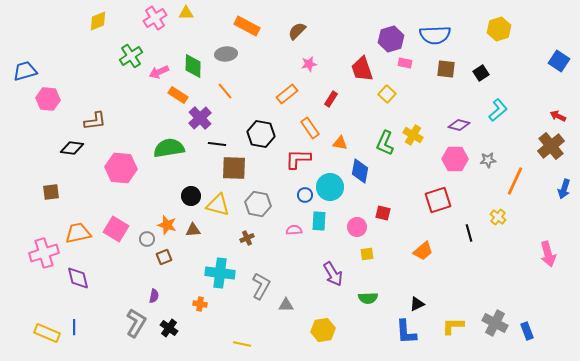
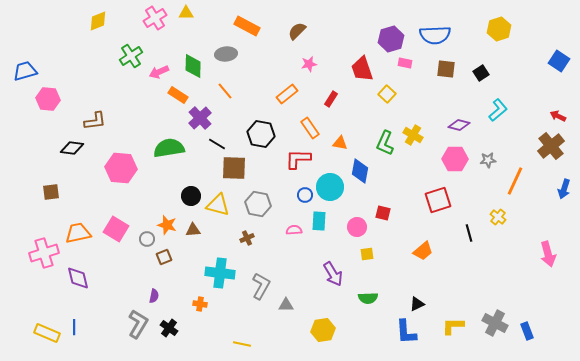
black line at (217, 144): rotated 24 degrees clockwise
gray L-shape at (136, 323): moved 2 px right, 1 px down
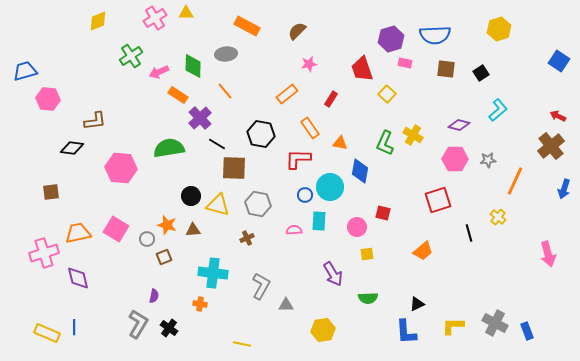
cyan cross at (220, 273): moved 7 px left
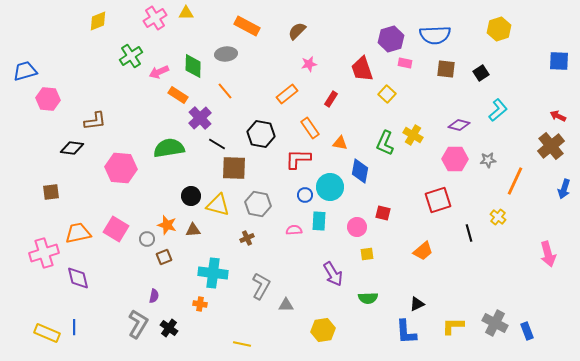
blue square at (559, 61): rotated 30 degrees counterclockwise
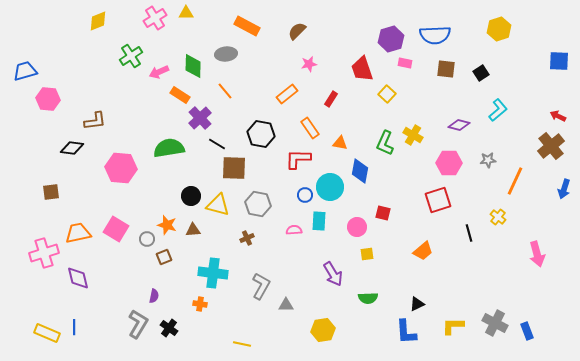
orange rectangle at (178, 95): moved 2 px right
pink hexagon at (455, 159): moved 6 px left, 4 px down
pink arrow at (548, 254): moved 11 px left
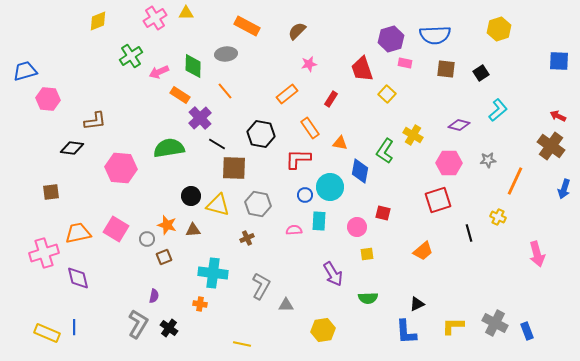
green L-shape at (385, 143): moved 8 px down; rotated 10 degrees clockwise
brown cross at (551, 146): rotated 16 degrees counterclockwise
yellow cross at (498, 217): rotated 14 degrees counterclockwise
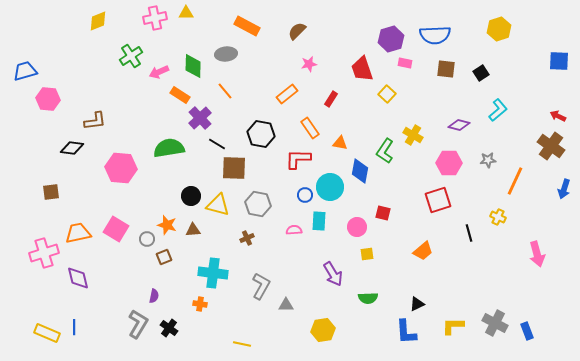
pink cross at (155, 18): rotated 20 degrees clockwise
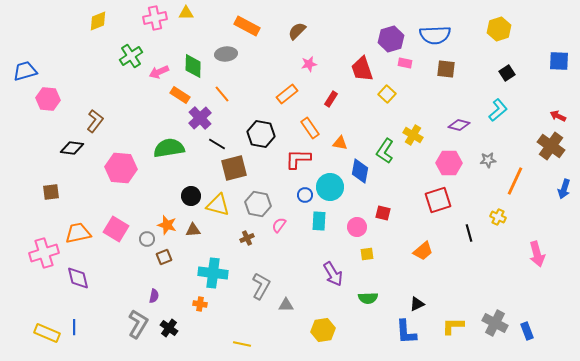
black square at (481, 73): moved 26 px right
orange line at (225, 91): moved 3 px left, 3 px down
brown L-shape at (95, 121): rotated 45 degrees counterclockwise
brown square at (234, 168): rotated 16 degrees counterclockwise
pink semicircle at (294, 230): moved 15 px left, 5 px up; rotated 49 degrees counterclockwise
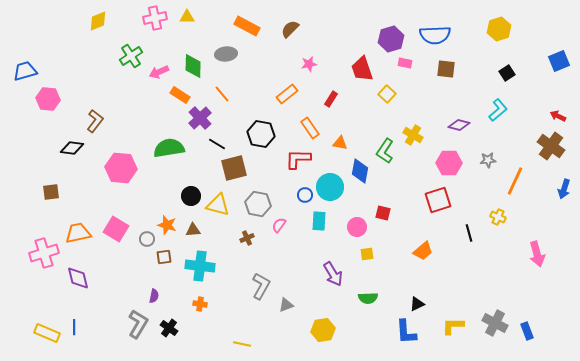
yellow triangle at (186, 13): moved 1 px right, 4 px down
brown semicircle at (297, 31): moved 7 px left, 2 px up
blue square at (559, 61): rotated 25 degrees counterclockwise
brown square at (164, 257): rotated 14 degrees clockwise
cyan cross at (213, 273): moved 13 px left, 7 px up
gray triangle at (286, 305): rotated 21 degrees counterclockwise
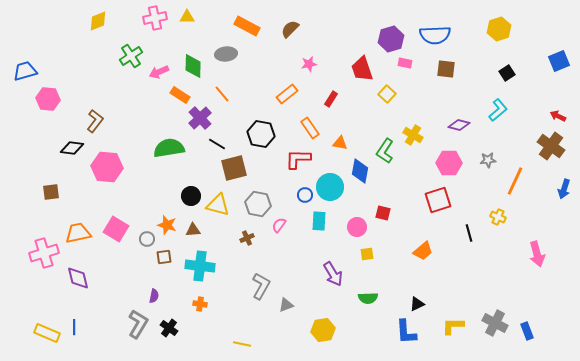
pink hexagon at (121, 168): moved 14 px left, 1 px up
